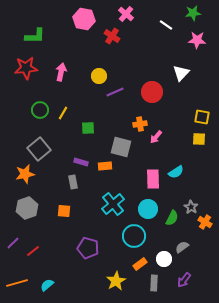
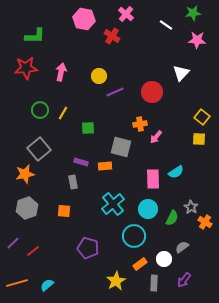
yellow square at (202, 117): rotated 28 degrees clockwise
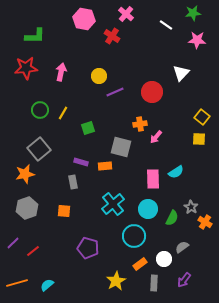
green square at (88, 128): rotated 16 degrees counterclockwise
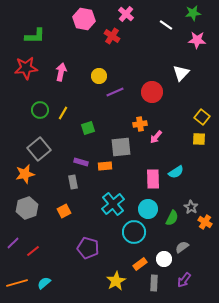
gray square at (121, 147): rotated 20 degrees counterclockwise
orange square at (64, 211): rotated 32 degrees counterclockwise
cyan circle at (134, 236): moved 4 px up
cyan semicircle at (47, 285): moved 3 px left, 2 px up
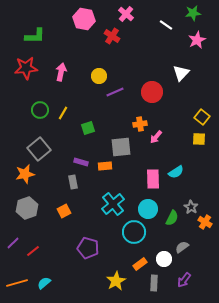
pink star at (197, 40): rotated 30 degrees counterclockwise
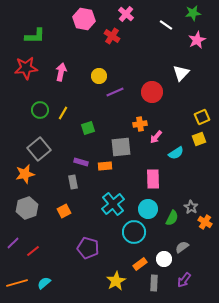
yellow square at (202, 117): rotated 28 degrees clockwise
yellow square at (199, 139): rotated 24 degrees counterclockwise
cyan semicircle at (176, 172): moved 19 px up
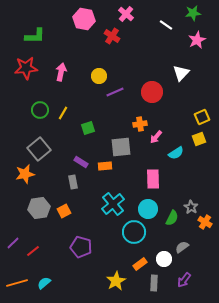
purple rectangle at (81, 162): rotated 16 degrees clockwise
gray hexagon at (27, 208): moved 12 px right; rotated 10 degrees clockwise
purple pentagon at (88, 248): moved 7 px left, 1 px up
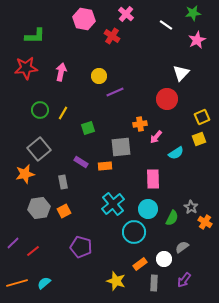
red circle at (152, 92): moved 15 px right, 7 px down
gray rectangle at (73, 182): moved 10 px left
yellow star at (116, 281): rotated 24 degrees counterclockwise
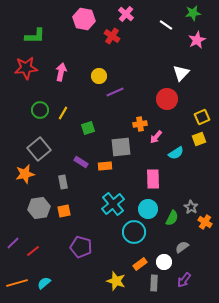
orange square at (64, 211): rotated 16 degrees clockwise
white circle at (164, 259): moved 3 px down
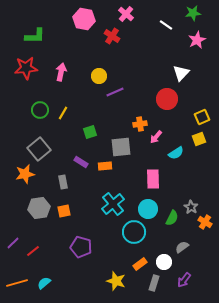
green square at (88, 128): moved 2 px right, 4 px down
gray rectangle at (154, 283): rotated 14 degrees clockwise
